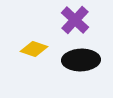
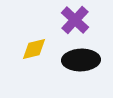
yellow diamond: rotated 32 degrees counterclockwise
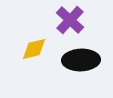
purple cross: moved 5 px left
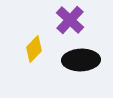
yellow diamond: rotated 32 degrees counterclockwise
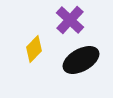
black ellipse: rotated 27 degrees counterclockwise
